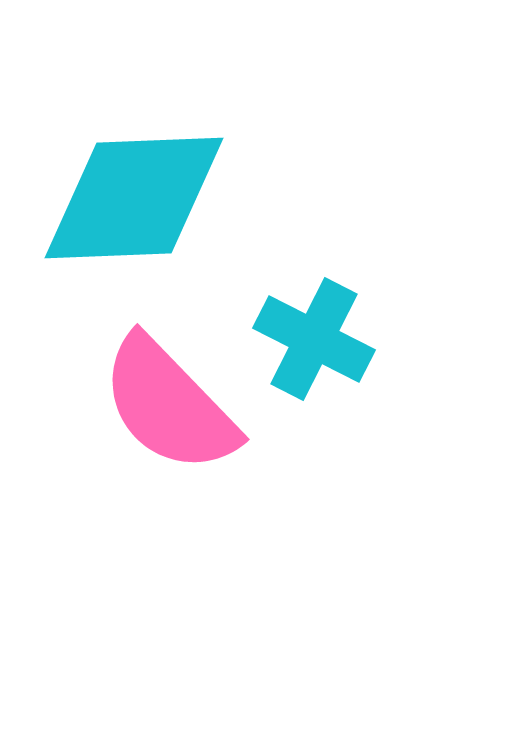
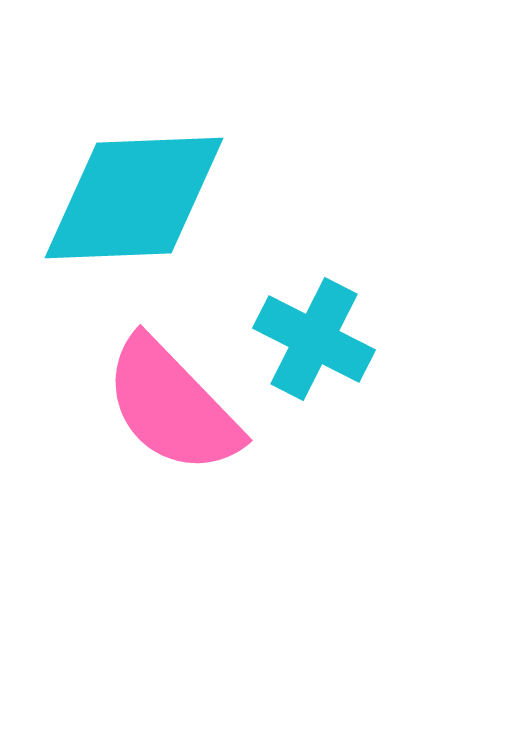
pink semicircle: moved 3 px right, 1 px down
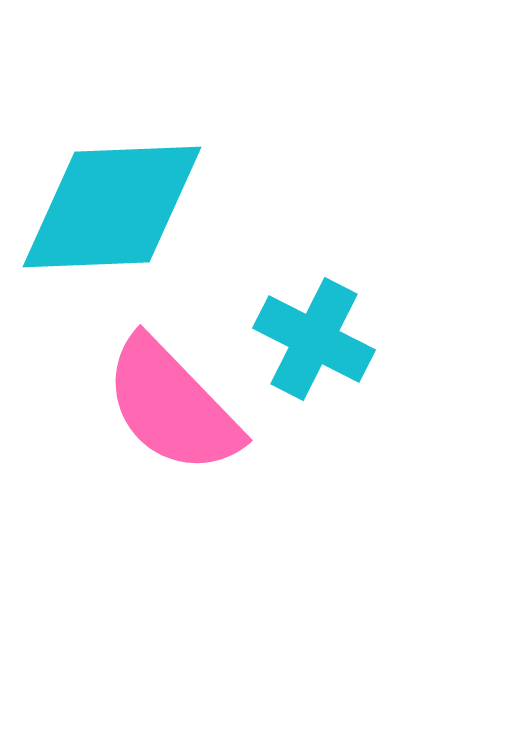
cyan diamond: moved 22 px left, 9 px down
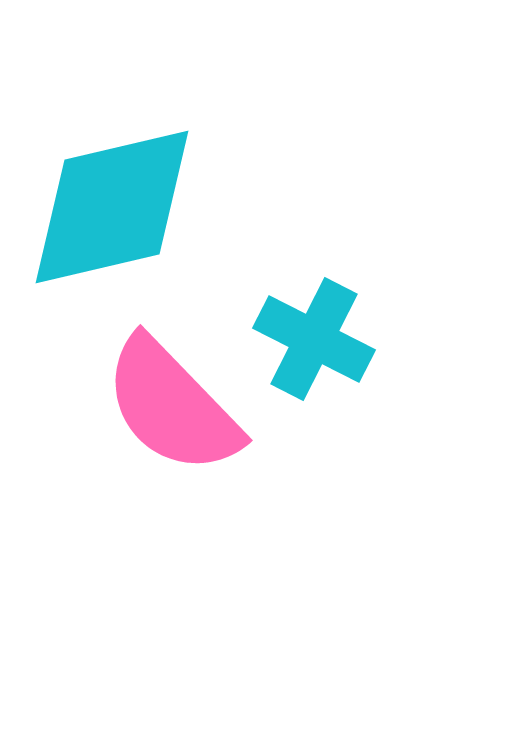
cyan diamond: rotated 11 degrees counterclockwise
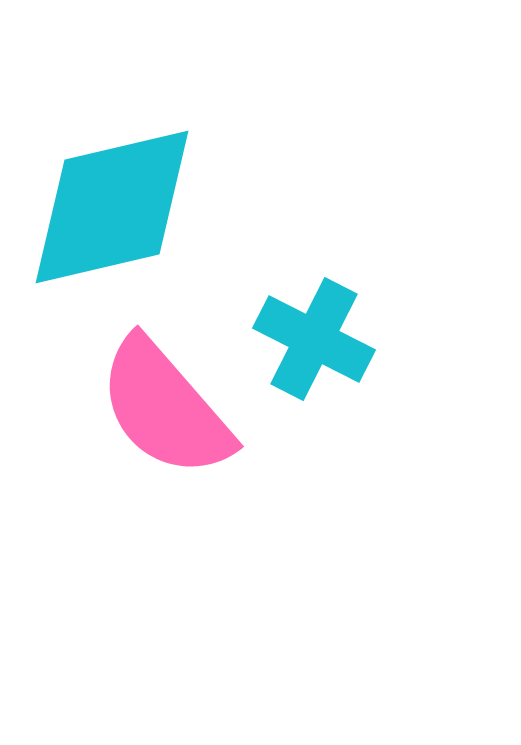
pink semicircle: moved 7 px left, 2 px down; rotated 3 degrees clockwise
